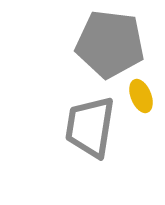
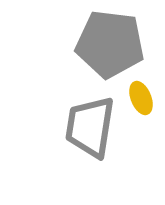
yellow ellipse: moved 2 px down
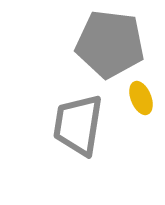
gray trapezoid: moved 12 px left, 2 px up
